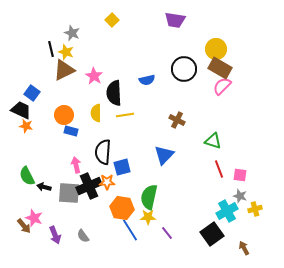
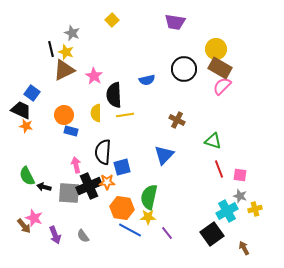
purple trapezoid at (175, 20): moved 2 px down
black semicircle at (114, 93): moved 2 px down
blue line at (130, 230): rotated 30 degrees counterclockwise
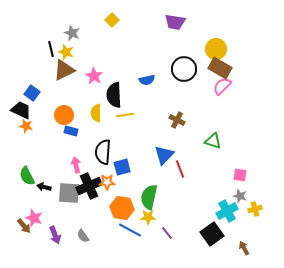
red line at (219, 169): moved 39 px left
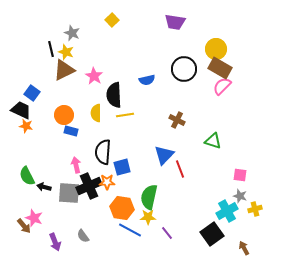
purple arrow at (55, 235): moved 7 px down
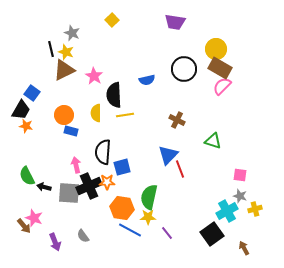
black trapezoid at (21, 110): rotated 95 degrees clockwise
blue triangle at (164, 155): moved 4 px right
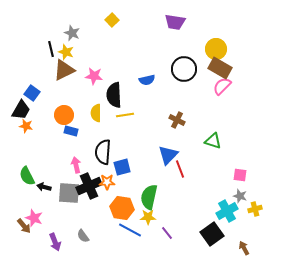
pink star at (94, 76): rotated 24 degrees counterclockwise
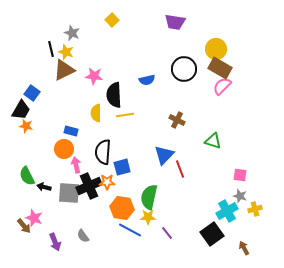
orange circle at (64, 115): moved 34 px down
blue triangle at (168, 155): moved 4 px left
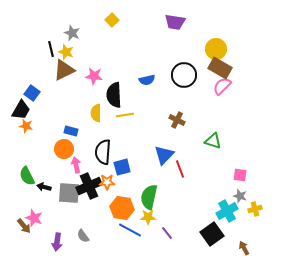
black circle at (184, 69): moved 6 px down
purple arrow at (55, 242): moved 2 px right; rotated 30 degrees clockwise
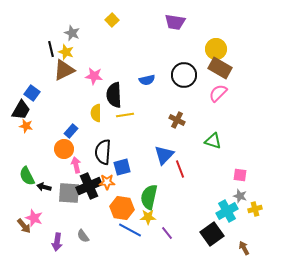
pink semicircle at (222, 86): moved 4 px left, 7 px down
blue rectangle at (71, 131): rotated 64 degrees counterclockwise
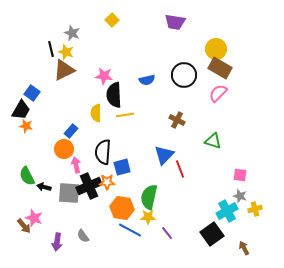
pink star at (94, 76): moved 10 px right
